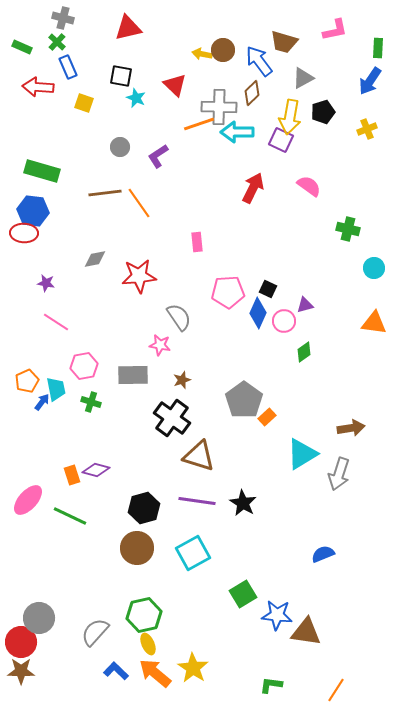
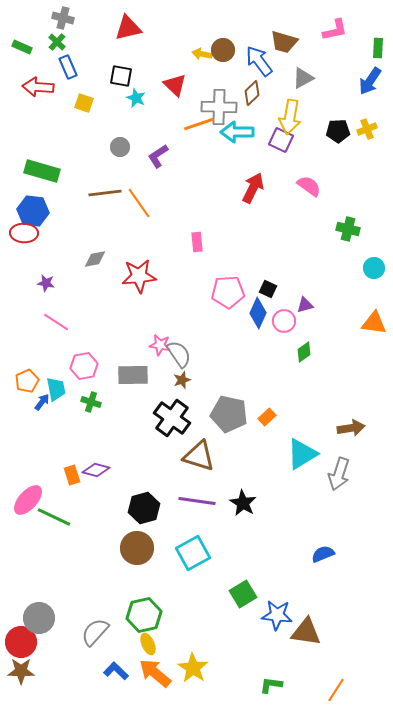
black pentagon at (323, 112): moved 15 px right, 19 px down; rotated 15 degrees clockwise
gray semicircle at (179, 317): moved 37 px down
gray pentagon at (244, 400): moved 15 px left, 14 px down; rotated 24 degrees counterclockwise
green line at (70, 516): moved 16 px left, 1 px down
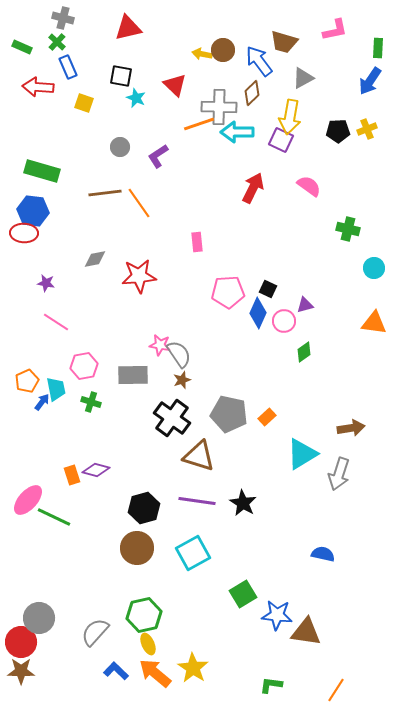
blue semicircle at (323, 554): rotated 35 degrees clockwise
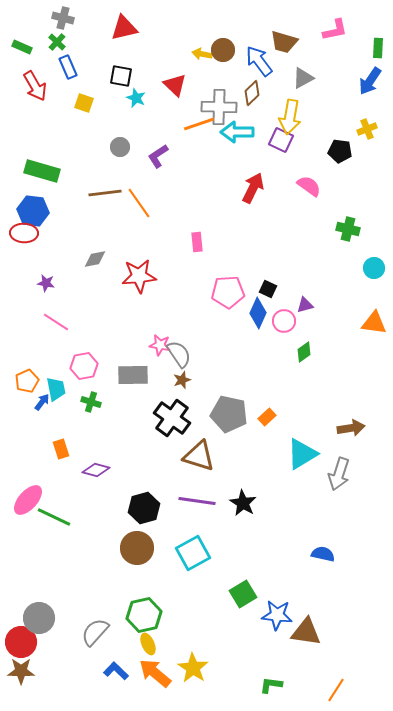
red triangle at (128, 28): moved 4 px left
red arrow at (38, 87): moved 3 px left, 1 px up; rotated 124 degrees counterclockwise
black pentagon at (338, 131): moved 2 px right, 20 px down; rotated 10 degrees clockwise
orange rectangle at (72, 475): moved 11 px left, 26 px up
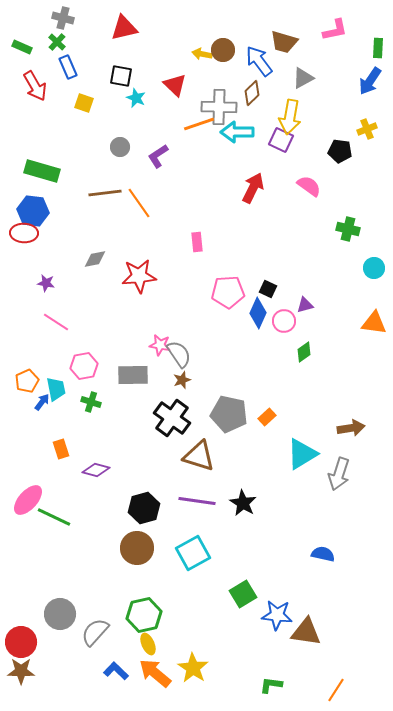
gray circle at (39, 618): moved 21 px right, 4 px up
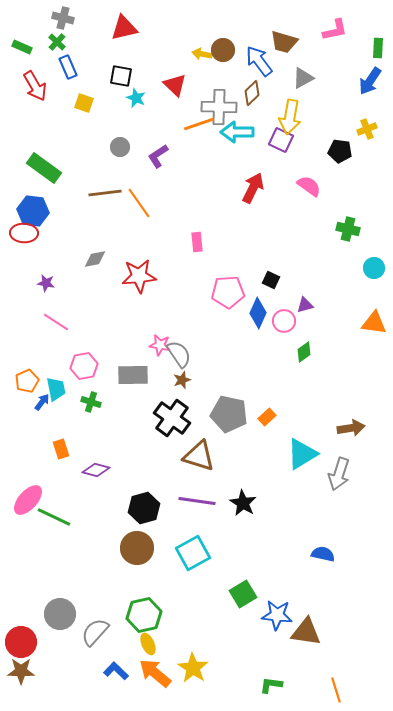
green rectangle at (42, 171): moved 2 px right, 3 px up; rotated 20 degrees clockwise
black square at (268, 289): moved 3 px right, 9 px up
orange line at (336, 690): rotated 50 degrees counterclockwise
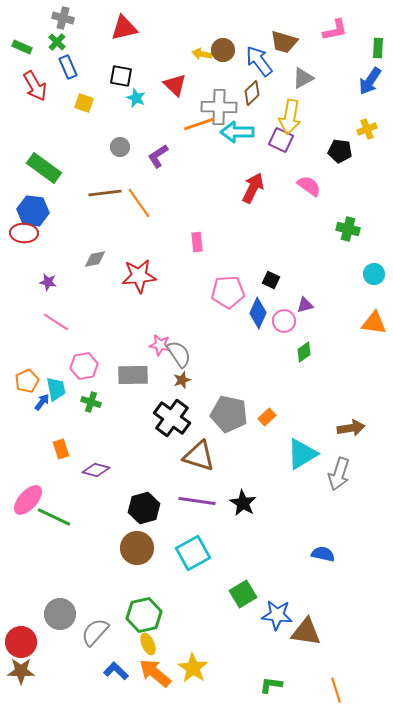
cyan circle at (374, 268): moved 6 px down
purple star at (46, 283): moved 2 px right, 1 px up
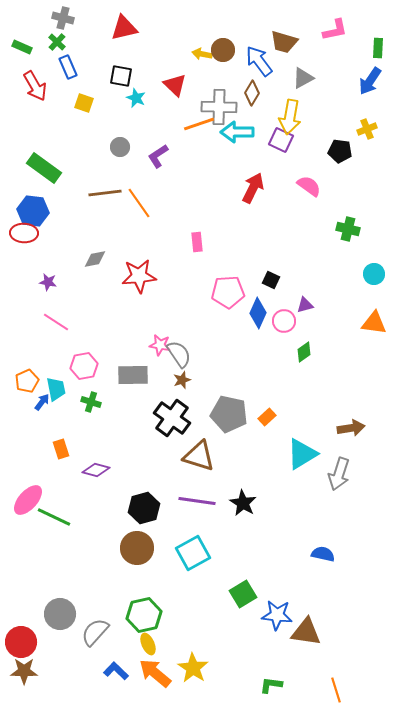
brown diamond at (252, 93): rotated 15 degrees counterclockwise
brown star at (21, 671): moved 3 px right
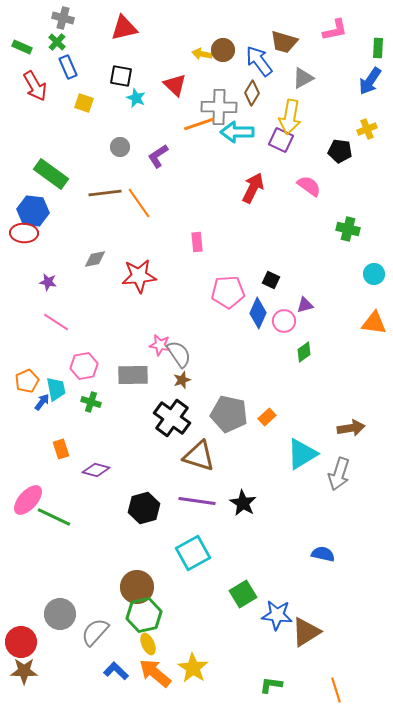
green rectangle at (44, 168): moved 7 px right, 6 px down
brown circle at (137, 548): moved 39 px down
brown triangle at (306, 632): rotated 40 degrees counterclockwise
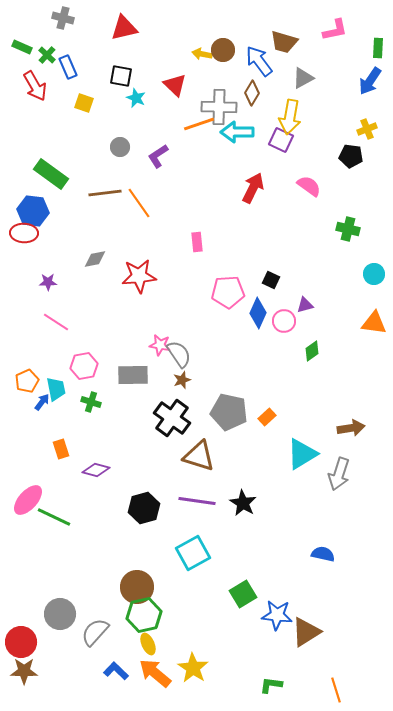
green cross at (57, 42): moved 10 px left, 13 px down
black pentagon at (340, 151): moved 11 px right, 5 px down
purple star at (48, 282): rotated 12 degrees counterclockwise
green diamond at (304, 352): moved 8 px right, 1 px up
gray pentagon at (229, 414): moved 2 px up
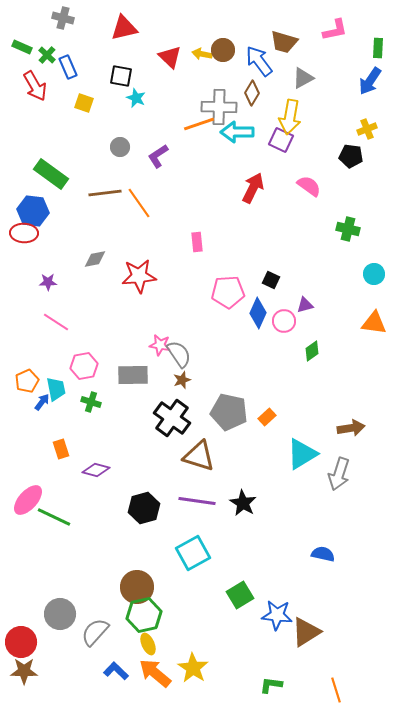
red triangle at (175, 85): moved 5 px left, 28 px up
green square at (243, 594): moved 3 px left, 1 px down
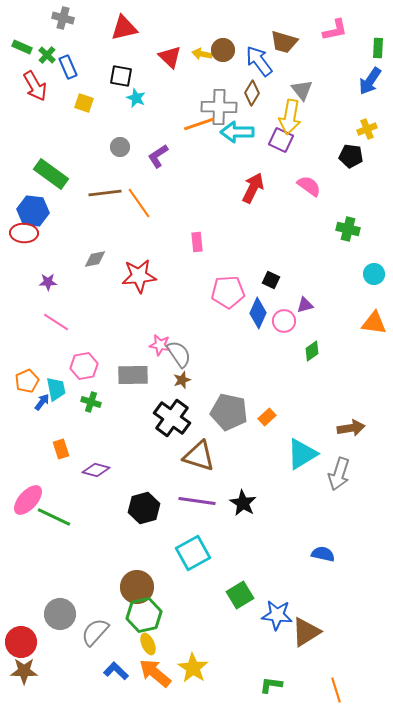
gray triangle at (303, 78): moved 1 px left, 12 px down; rotated 40 degrees counterclockwise
